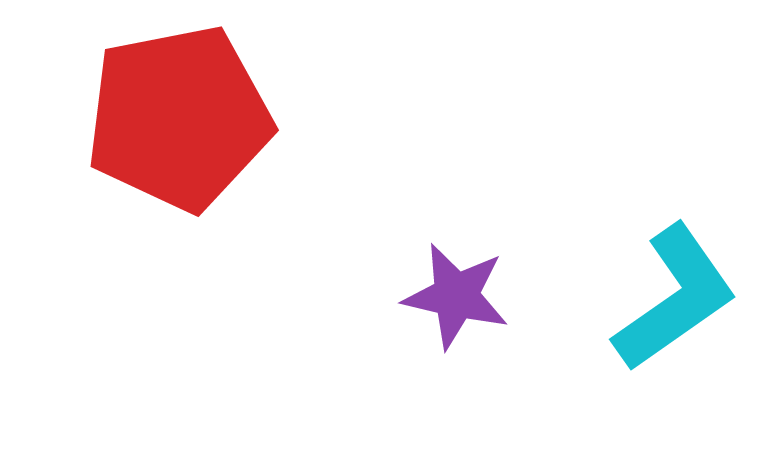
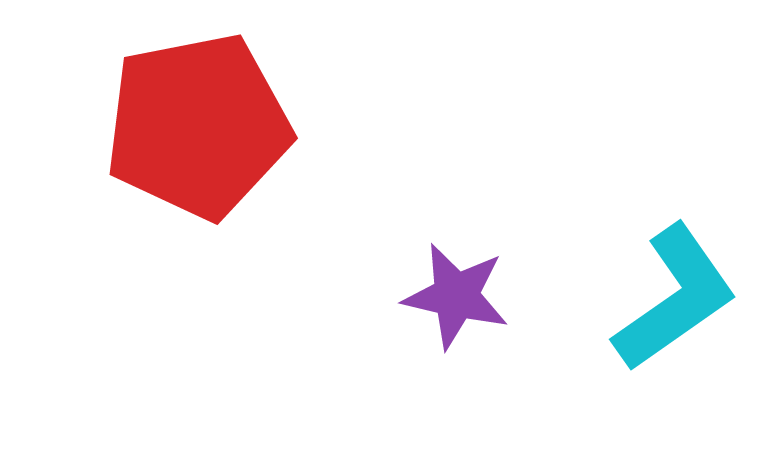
red pentagon: moved 19 px right, 8 px down
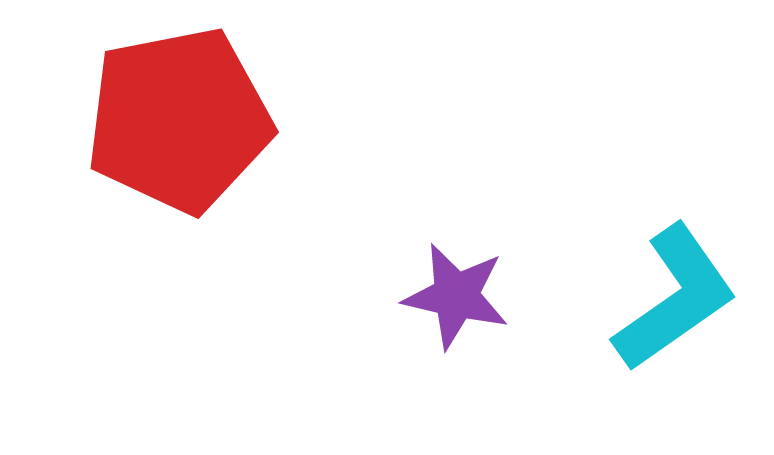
red pentagon: moved 19 px left, 6 px up
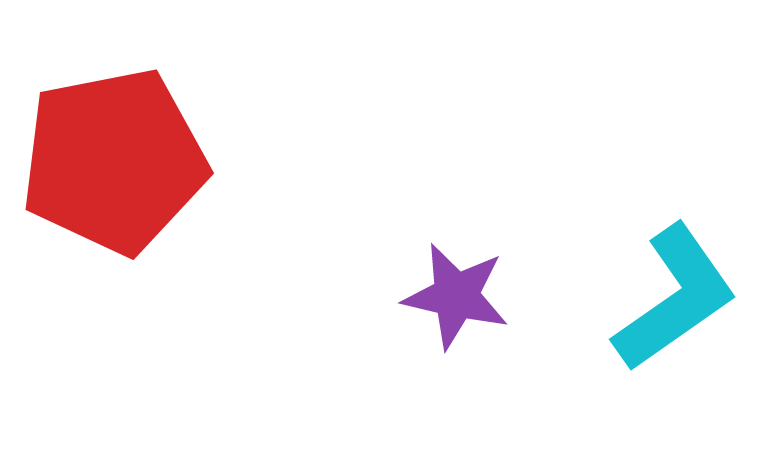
red pentagon: moved 65 px left, 41 px down
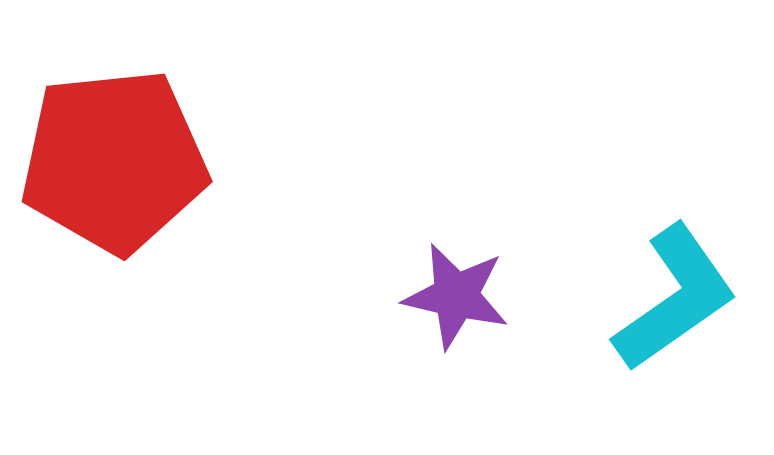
red pentagon: rotated 5 degrees clockwise
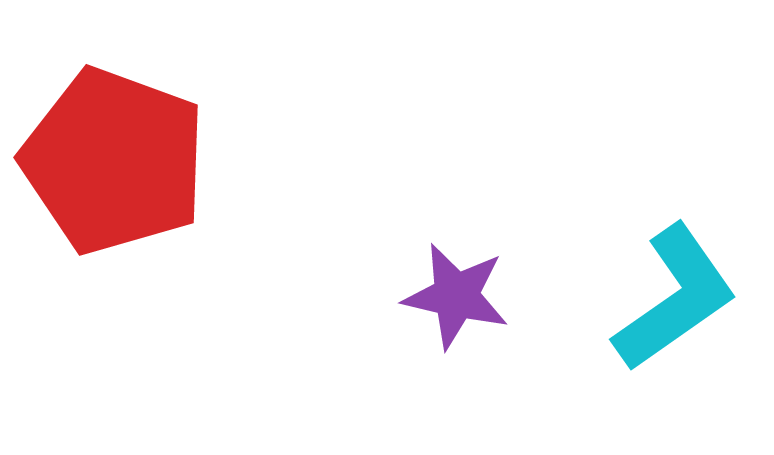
red pentagon: rotated 26 degrees clockwise
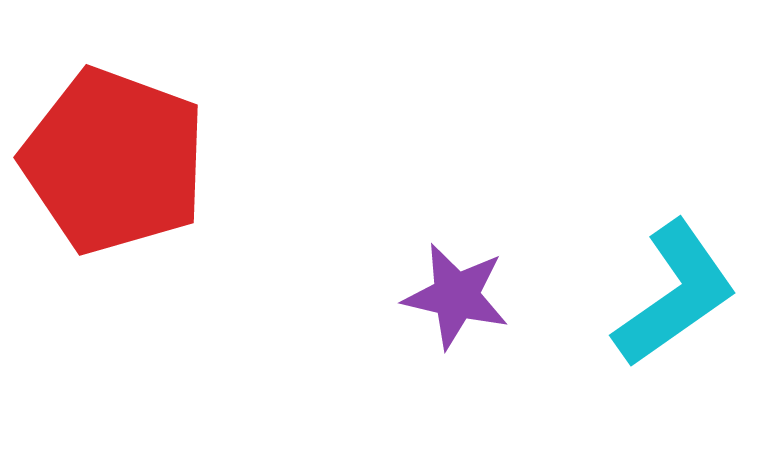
cyan L-shape: moved 4 px up
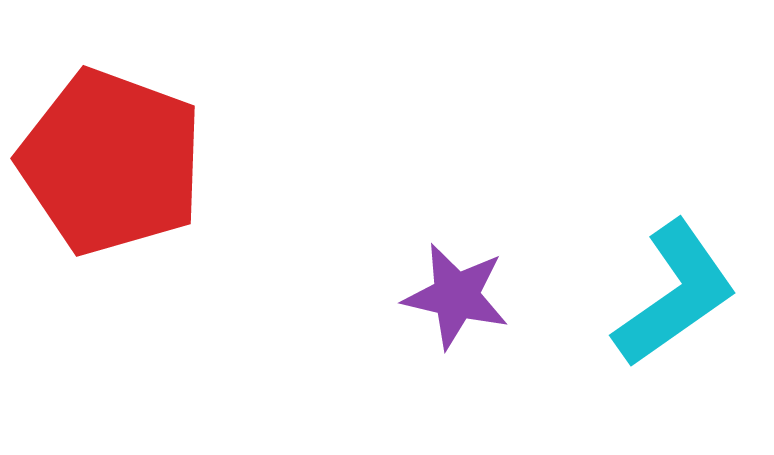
red pentagon: moved 3 px left, 1 px down
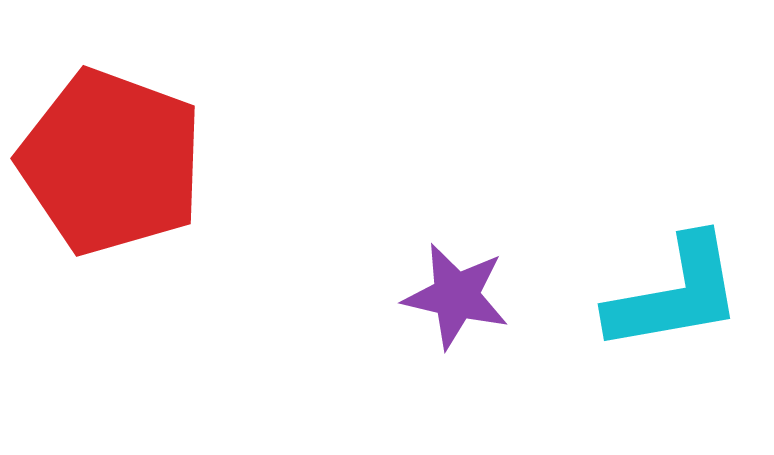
cyan L-shape: rotated 25 degrees clockwise
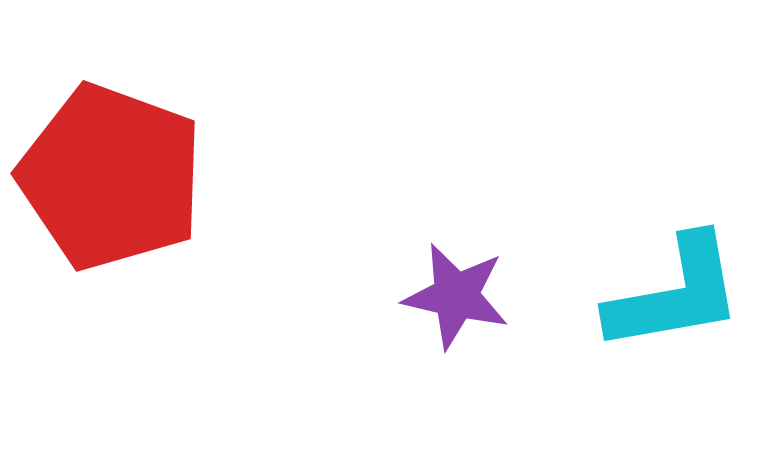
red pentagon: moved 15 px down
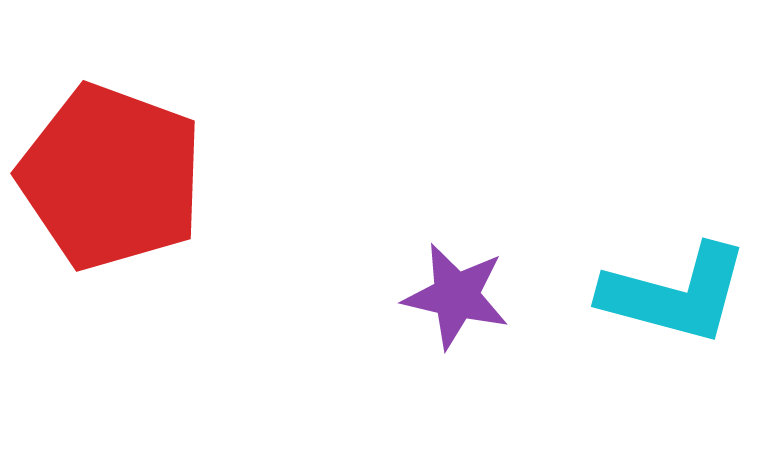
cyan L-shape: rotated 25 degrees clockwise
